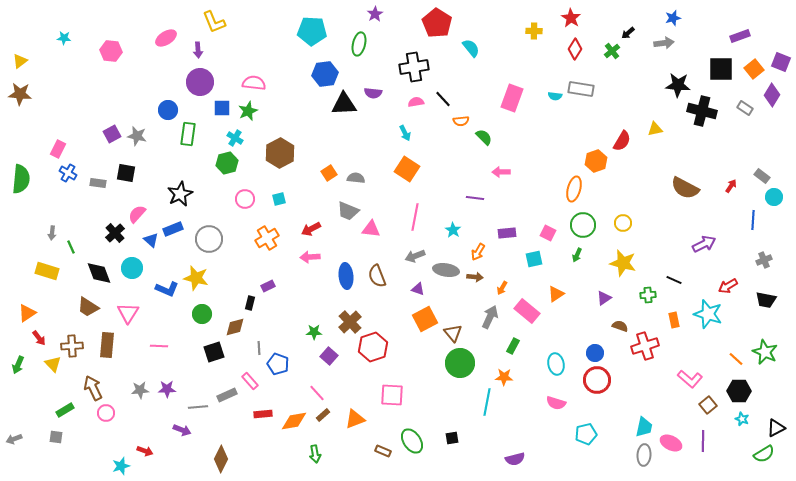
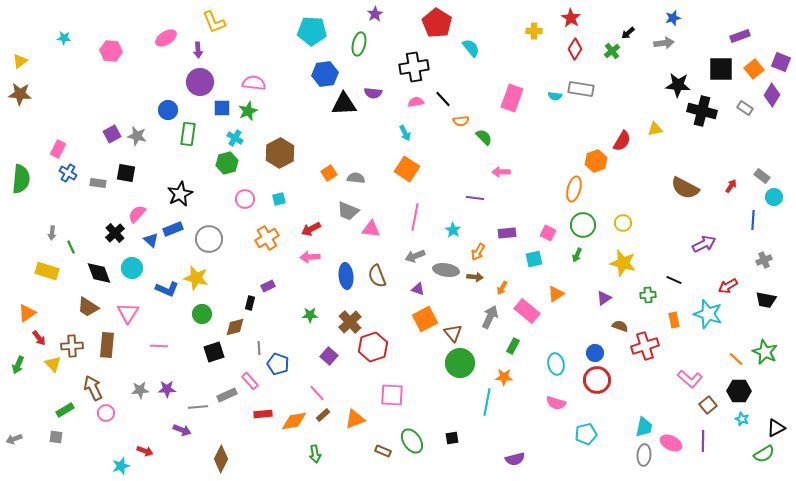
green star at (314, 332): moved 4 px left, 17 px up
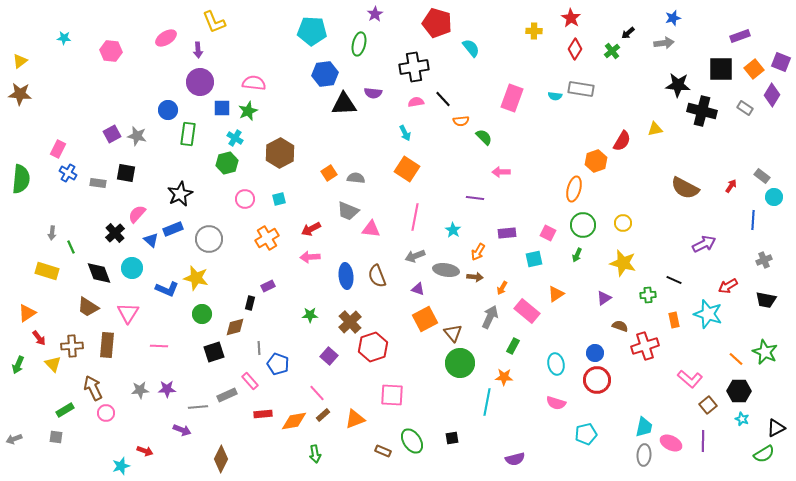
red pentagon at (437, 23): rotated 16 degrees counterclockwise
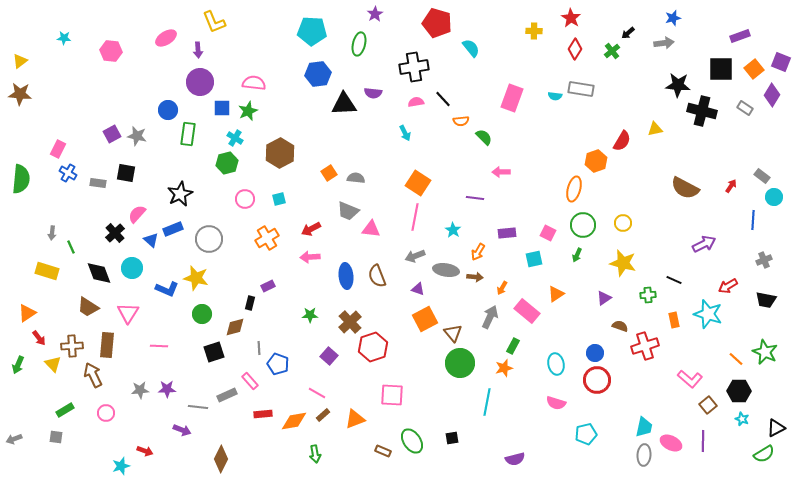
blue hexagon at (325, 74): moved 7 px left
orange square at (407, 169): moved 11 px right, 14 px down
orange star at (504, 377): moved 9 px up; rotated 18 degrees counterclockwise
brown arrow at (93, 388): moved 13 px up
pink line at (317, 393): rotated 18 degrees counterclockwise
gray line at (198, 407): rotated 12 degrees clockwise
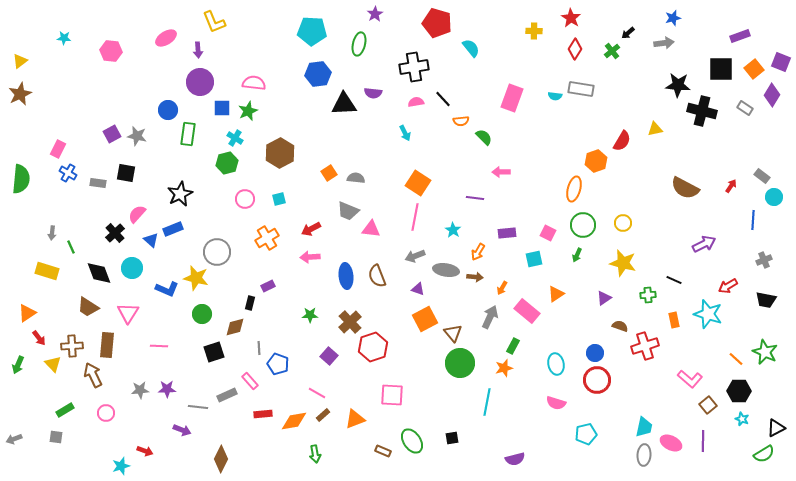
brown star at (20, 94): rotated 30 degrees counterclockwise
gray circle at (209, 239): moved 8 px right, 13 px down
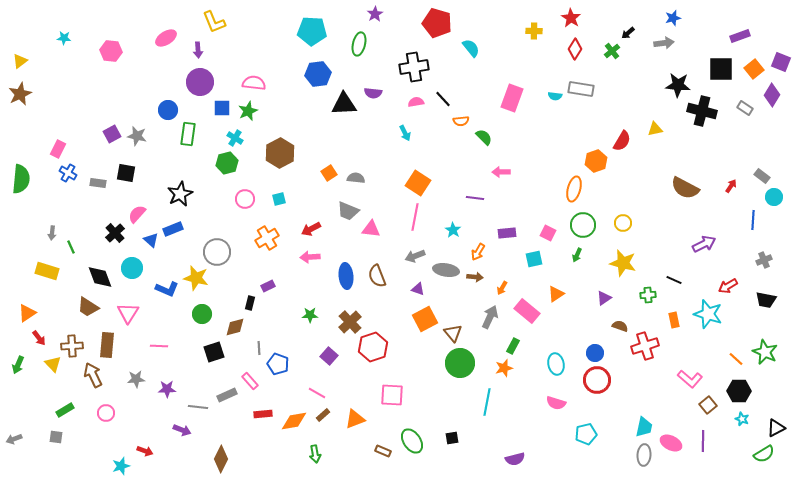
black diamond at (99, 273): moved 1 px right, 4 px down
gray star at (140, 390): moved 4 px left, 11 px up
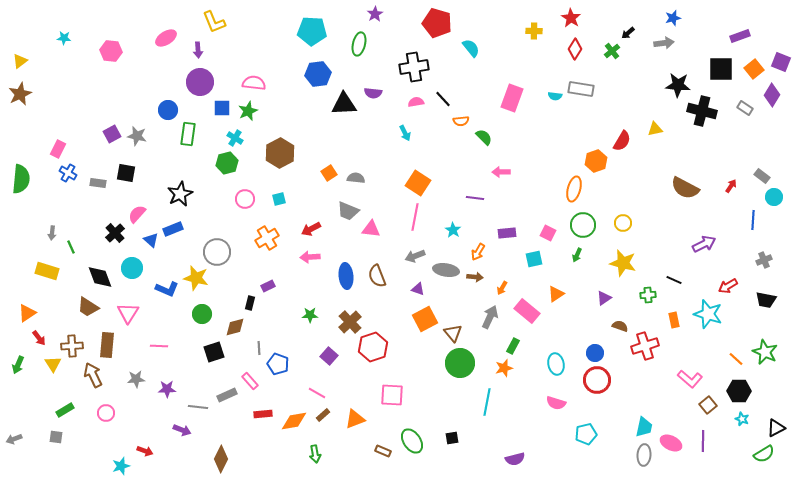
yellow triangle at (53, 364): rotated 12 degrees clockwise
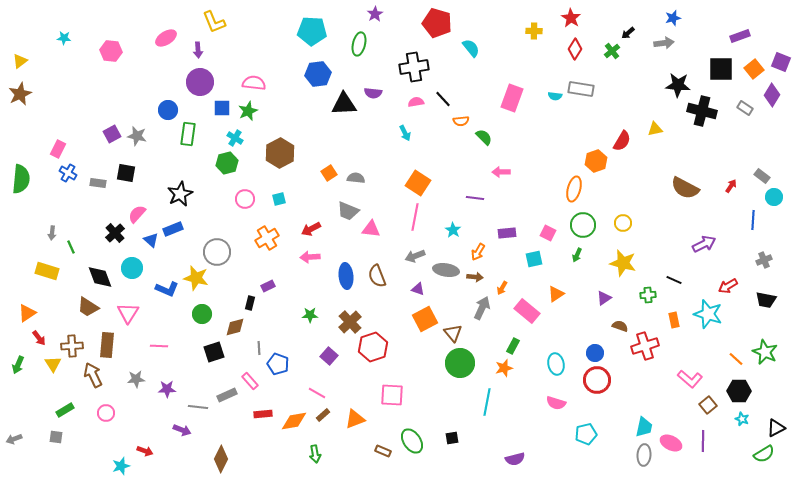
gray arrow at (490, 317): moved 8 px left, 9 px up
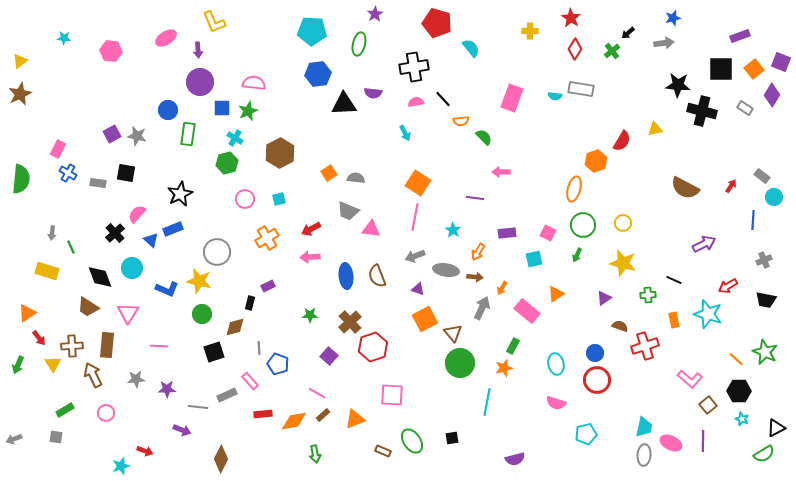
yellow cross at (534, 31): moved 4 px left
yellow star at (196, 278): moved 3 px right, 3 px down
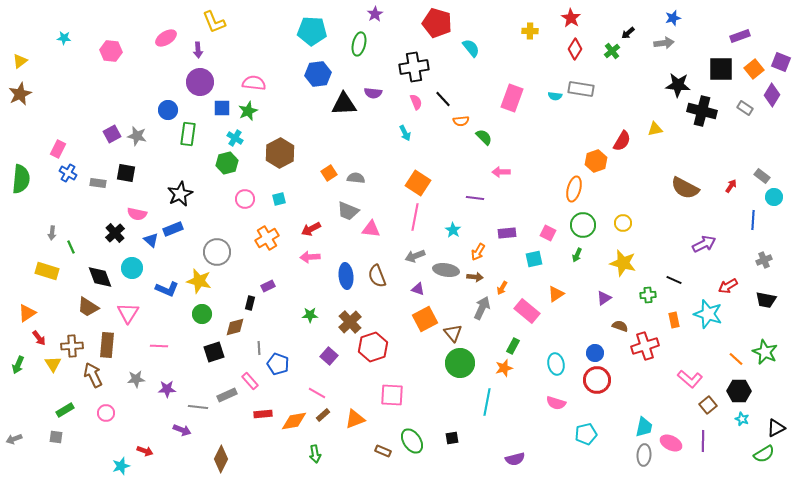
pink semicircle at (416, 102): rotated 77 degrees clockwise
pink semicircle at (137, 214): rotated 120 degrees counterclockwise
